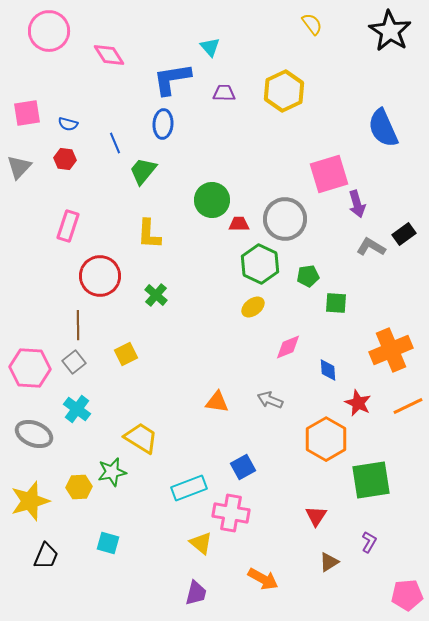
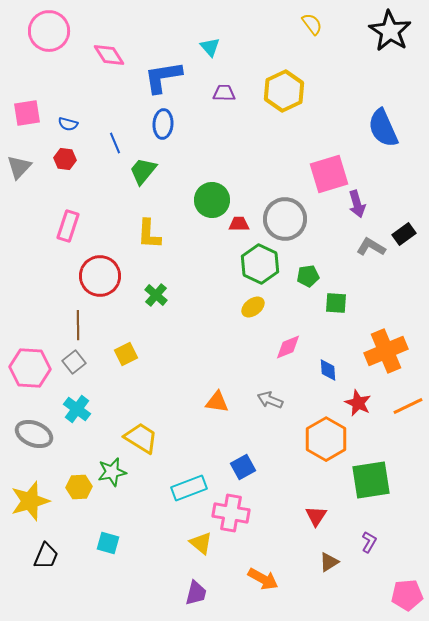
blue L-shape at (172, 79): moved 9 px left, 2 px up
orange cross at (391, 350): moved 5 px left, 1 px down
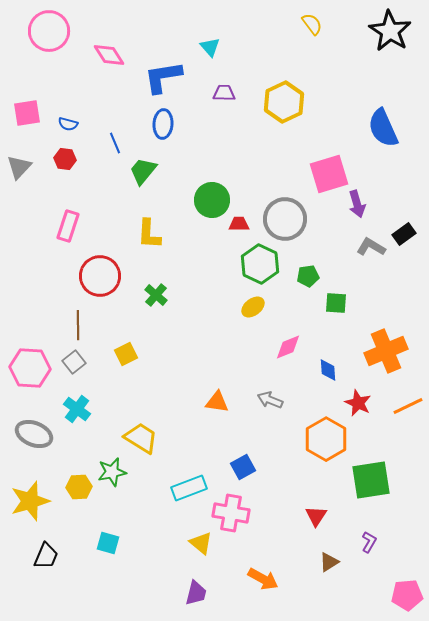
yellow hexagon at (284, 91): moved 11 px down
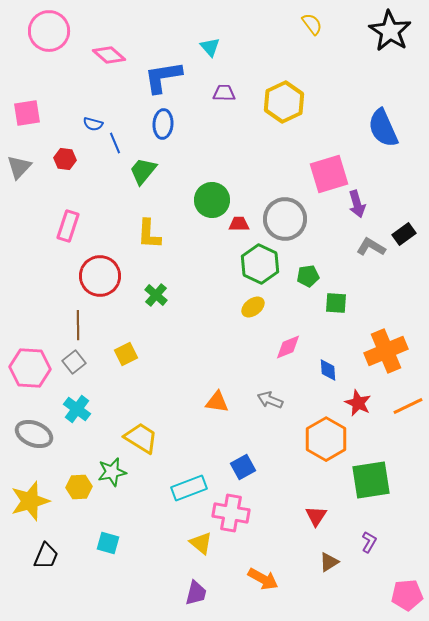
pink diamond at (109, 55): rotated 16 degrees counterclockwise
blue semicircle at (68, 124): moved 25 px right
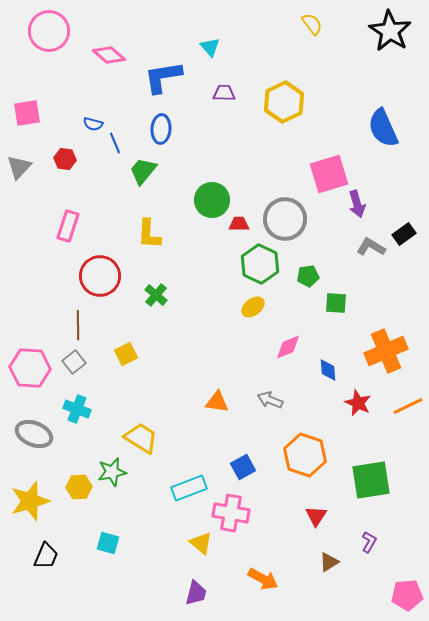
blue ellipse at (163, 124): moved 2 px left, 5 px down
cyan cross at (77, 409): rotated 16 degrees counterclockwise
orange hexagon at (326, 439): moved 21 px left, 16 px down; rotated 12 degrees counterclockwise
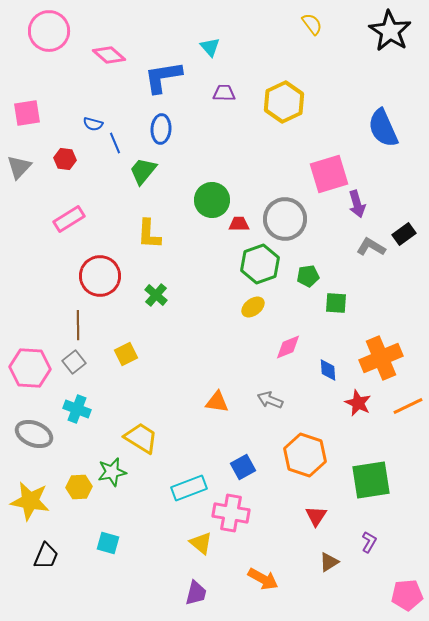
pink rectangle at (68, 226): moved 1 px right, 7 px up; rotated 40 degrees clockwise
green hexagon at (260, 264): rotated 15 degrees clockwise
orange cross at (386, 351): moved 5 px left, 7 px down
yellow star at (30, 501): rotated 27 degrees clockwise
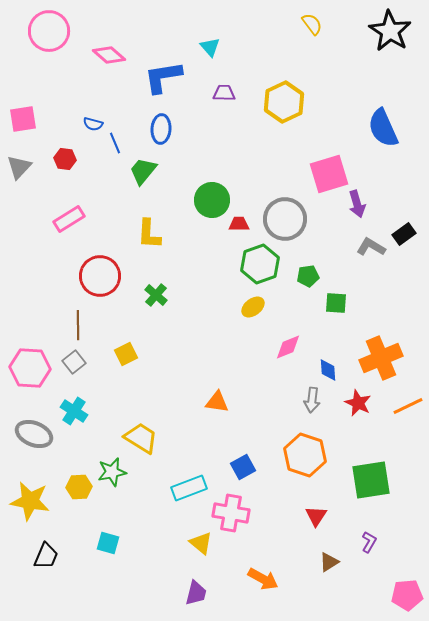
pink square at (27, 113): moved 4 px left, 6 px down
gray arrow at (270, 400): moved 42 px right; rotated 105 degrees counterclockwise
cyan cross at (77, 409): moved 3 px left, 2 px down; rotated 12 degrees clockwise
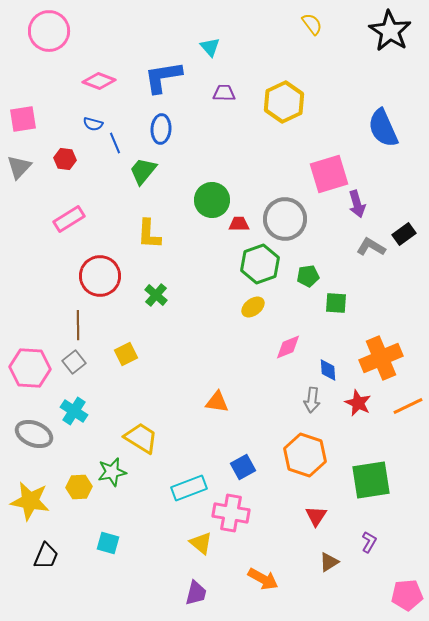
pink diamond at (109, 55): moved 10 px left, 26 px down; rotated 20 degrees counterclockwise
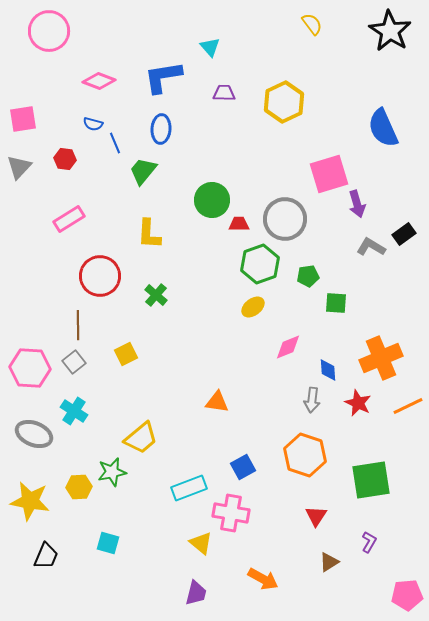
yellow trapezoid at (141, 438): rotated 108 degrees clockwise
